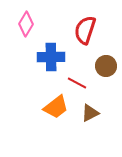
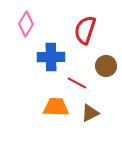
orange trapezoid: rotated 140 degrees counterclockwise
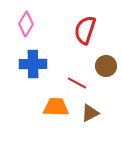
blue cross: moved 18 px left, 7 px down
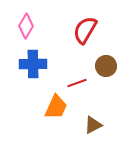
pink diamond: moved 2 px down
red semicircle: rotated 12 degrees clockwise
red line: rotated 48 degrees counterclockwise
orange trapezoid: rotated 112 degrees clockwise
brown triangle: moved 3 px right, 12 px down
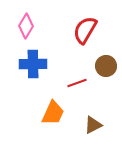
orange trapezoid: moved 3 px left, 6 px down
